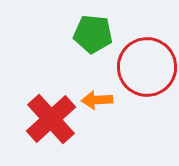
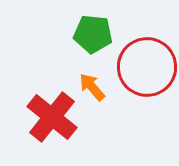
orange arrow: moved 5 px left, 13 px up; rotated 52 degrees clockwise
red cross: moved 1 px right, 2 px up; rotated 9 degrees counterclockwise
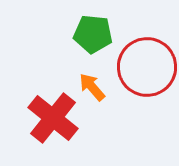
red cross: moved 1 px right, 1 px down
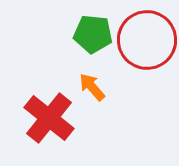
red circle: moved 27 px up
red cross: moved 4 px left
